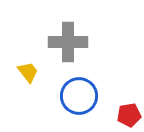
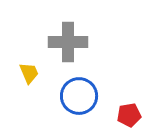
yellow trapezoid: moved 1 px right, 1 px down; rotated 15 degrees clockwise
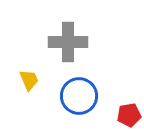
yellow trapezoid: moved 7 px down
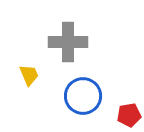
yellow trapezoid: moved 5 px up
blue circle: moved 4 px right
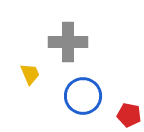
yellow trapezoid: moved 1 px right, 1 px up
red pentagon: rotated 20 degrees clockwise
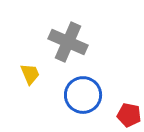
gray cross: rotated 24 degrees clockwise
blue circle: moved 1 px up
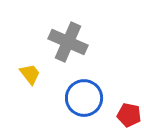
yellow trapezoid: rotated 15 degrees counterclockwise
blue circle: moved 1 px right, 3 px down
